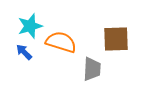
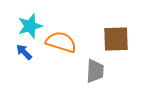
gray trapezoid: moved 3 px right, 2 px down
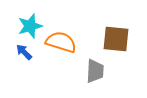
brown square: rotated 8 degrees clockwise
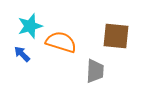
brown square: moved 3 px up
blue arrow: moved 2 px left, 2 px down
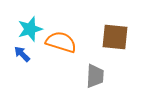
cyan star: moved 3 px down
brown square: moved 1 px left, 1 px down
gray trapezoid: moved 5 px down
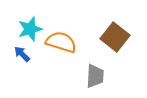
brown square: rotated 32 degrees clockwise
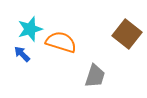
brown square: moved 12 px right, 3 px up
gray trapezoid: rotated 15 degrees clockwise
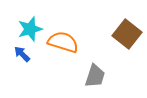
orange semicircle: moved 2 px right
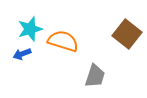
orange semicircle: moved 1 px up
blue arrow: rotated 66 degrees counterclockwise
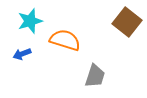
cyan star: moved 8 px up
brown square: moved 12 px up
orange semicircle: moved 2 px right, 1 px up
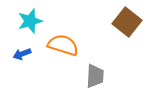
orange semicircle: moved 2 px left, 5 px down
gray trapezoid: rotated 15 degrees counterclockwise
